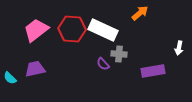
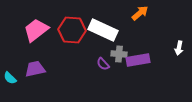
red hexagon: moved 1 px down
purple rectangle: moved 15 px left, 11 px up
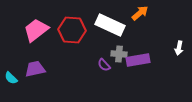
white rectangle: moved 7 px right, 5 px up
purple semicircle: moved 1 px right, 1 px down
cyan semicircle: moved 1 px right
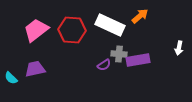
orange arrow: moved 3 px down
purple semicircle: rotated 80 degrees counterclockwise
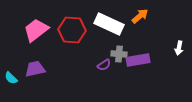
white rectangle: moved 1 px left, 1 px up
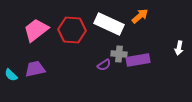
cyan semicircle: moved 3 px up
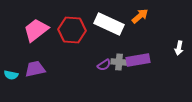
gray cross: moved 8 px down
cyan semicircle: rotated 32 degrees counterclockwise
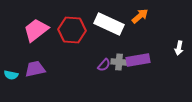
purple semicircle: rotated 16 degrees counterclockwise
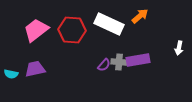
cyan semicircle: moved 1 px up
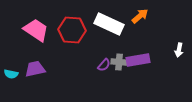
pink trapezoid: rotated 72 degrees clockwise
white arrow: moved 2 px down
